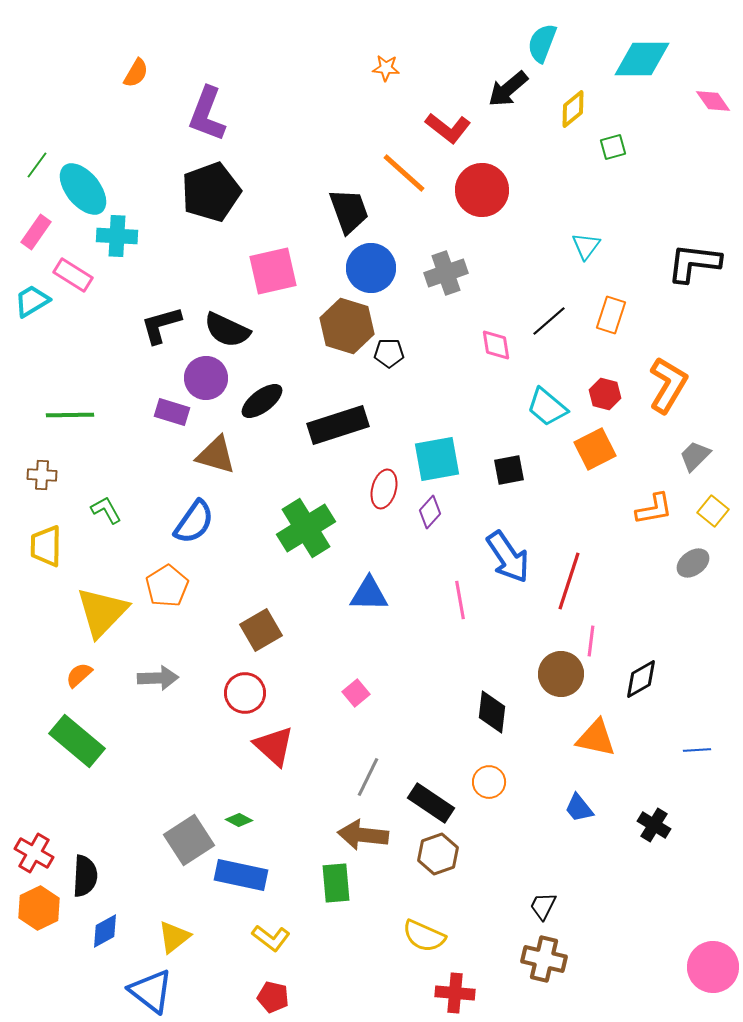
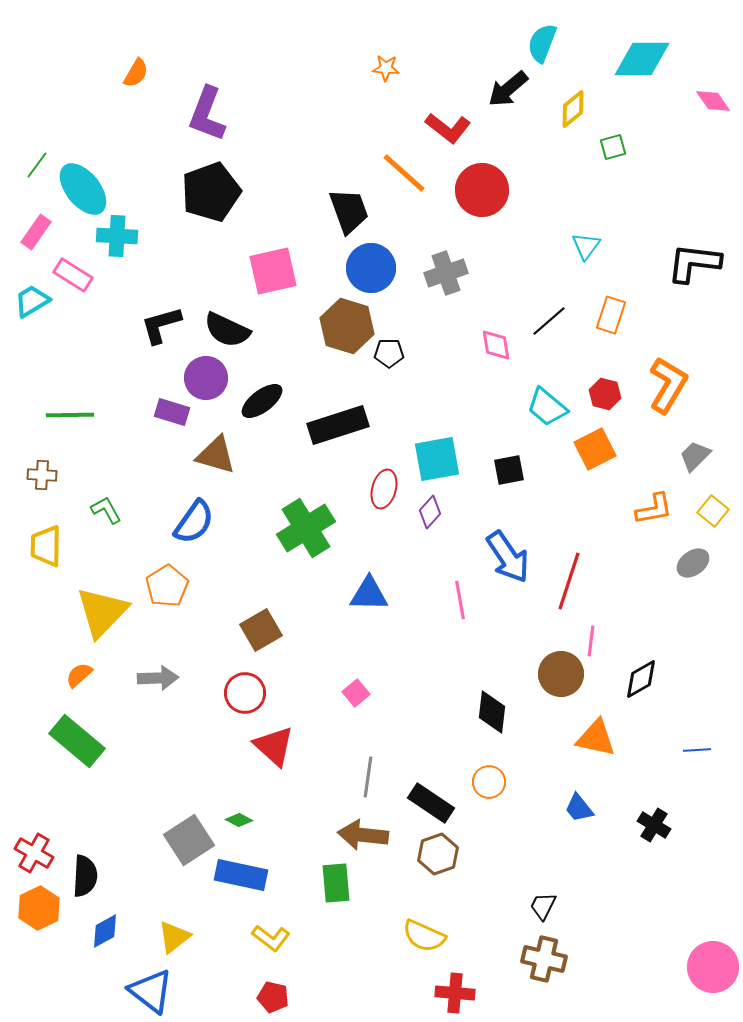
gray line at (368, 777): rotated 18 degrees counterclockwise
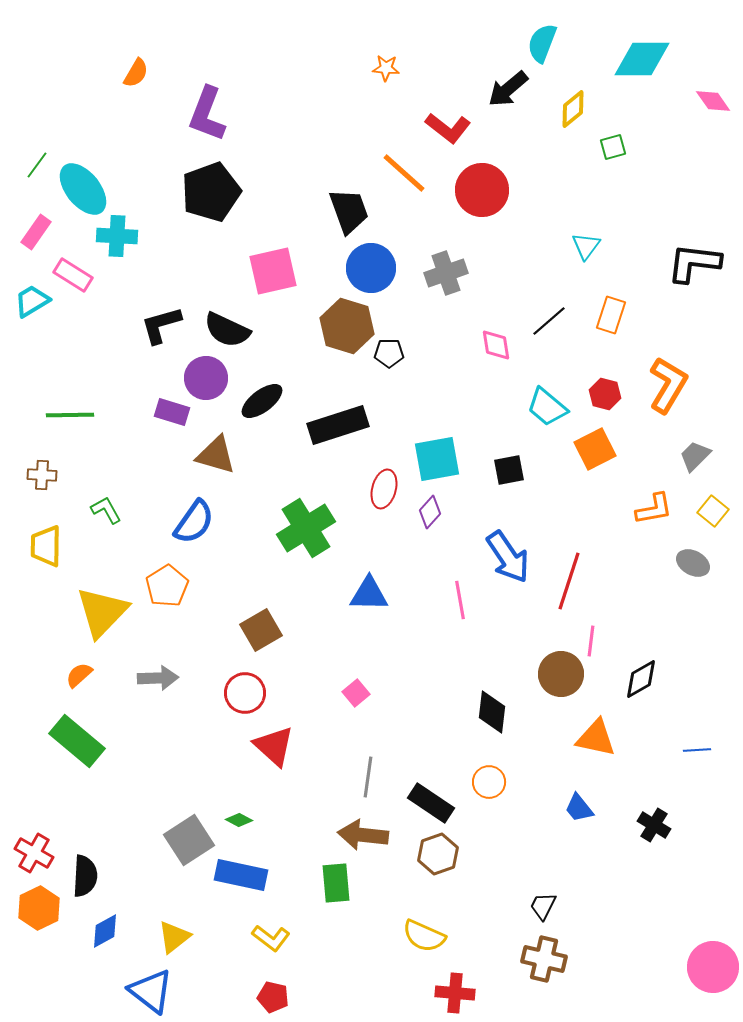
gray ellipse at (693, 563): rotated 64 degrees clockwise
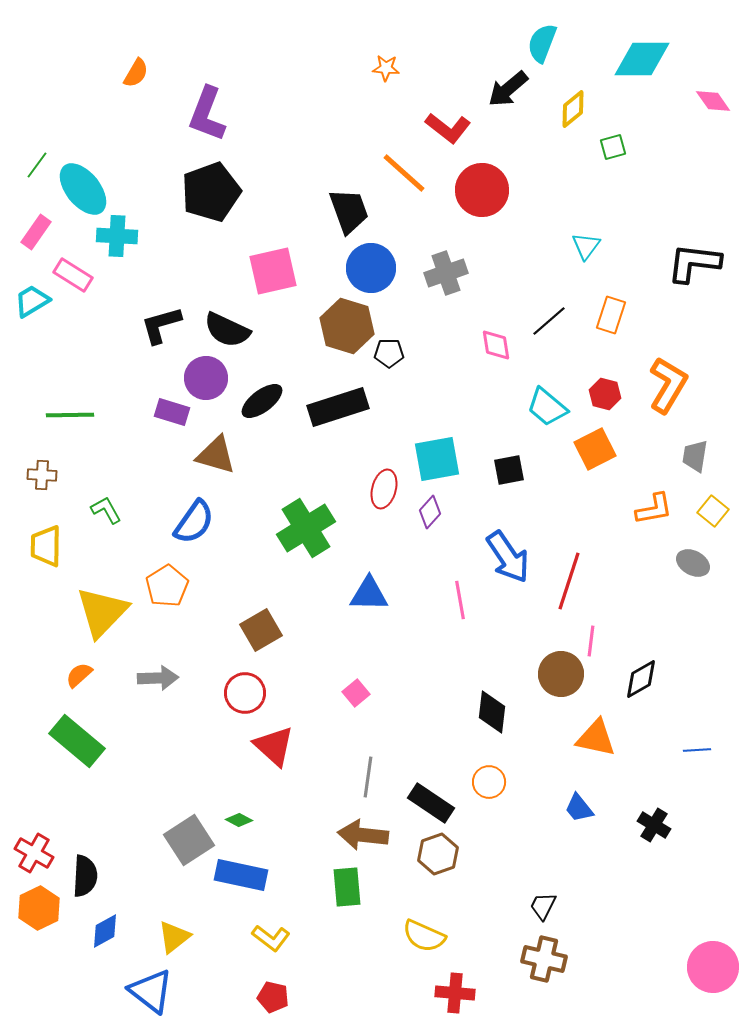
black rectangle at (338, 425): moved 18 px up
gray trapezoid at (695, 456): rotated 36 degrees counterclockwise
green rectangle at (336, 883): moved 11 px right, 4 px down
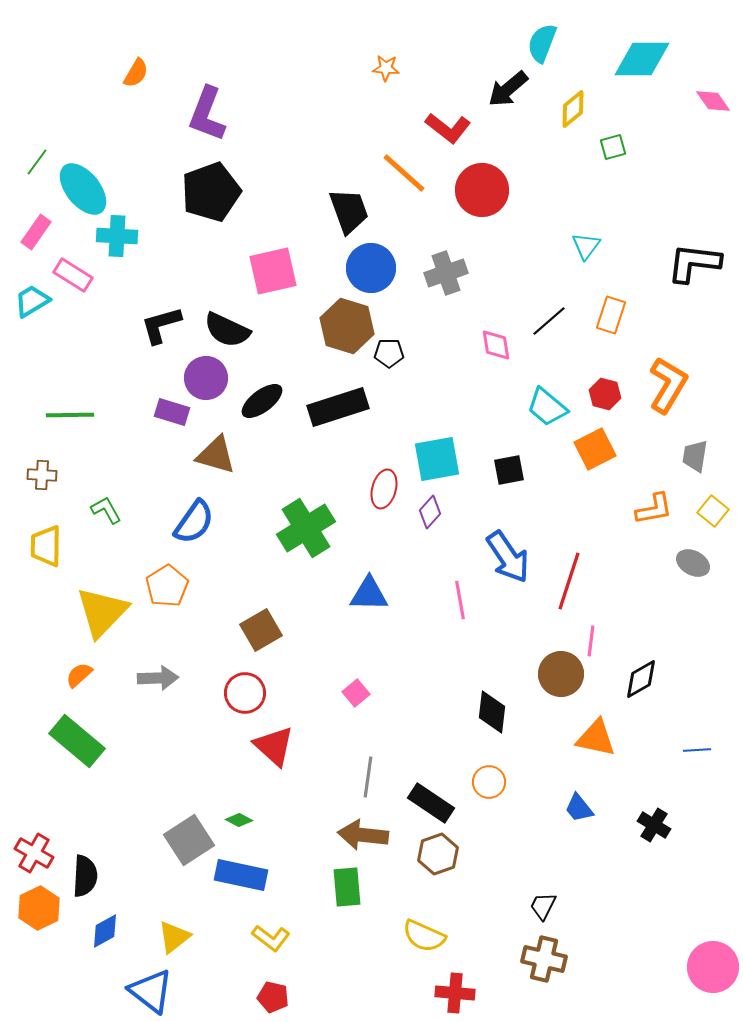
green line at (37, 165): moved 3 px up
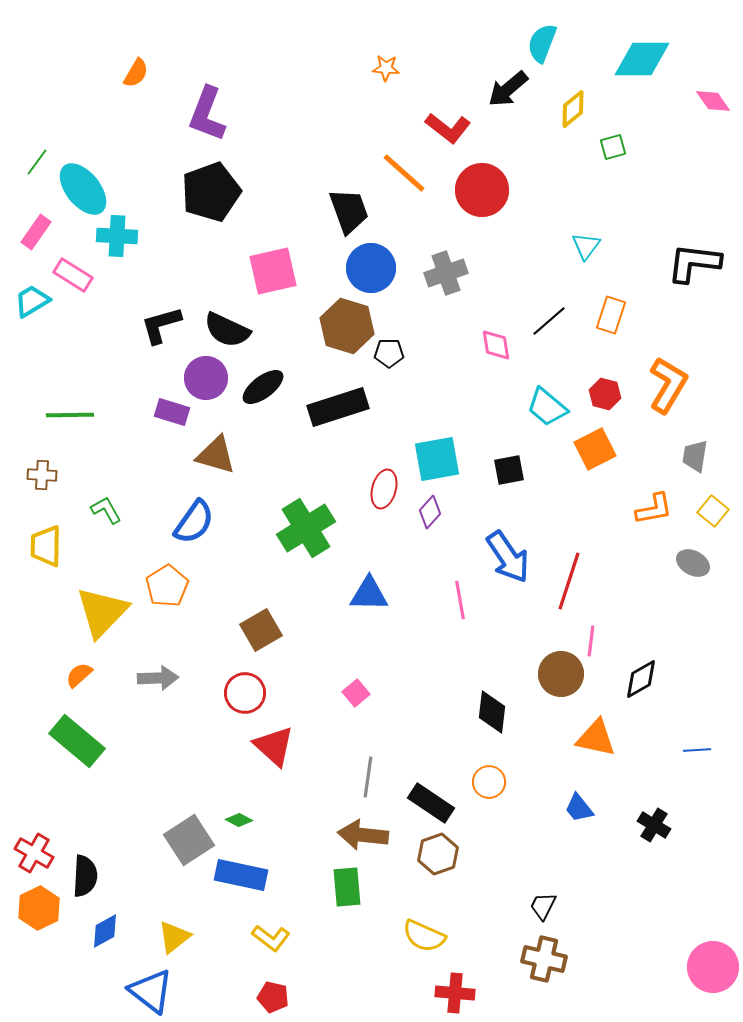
black ellipse at (262, 401): moved 1 px right, 14 px up
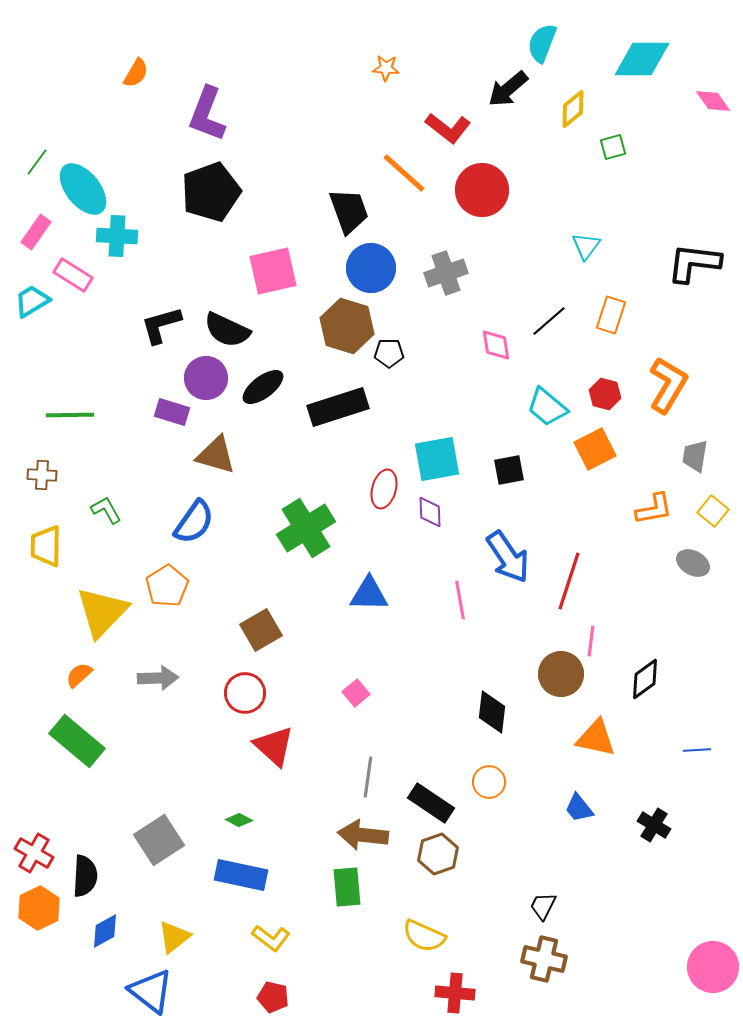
purple diamond at (430, 512): rotated 44 degrees counterclockwise
black diamond at (641, 679): moved 4 px right; rotated 6 degrees counterclockwise
gray square at (189, 840): moved 30 px left
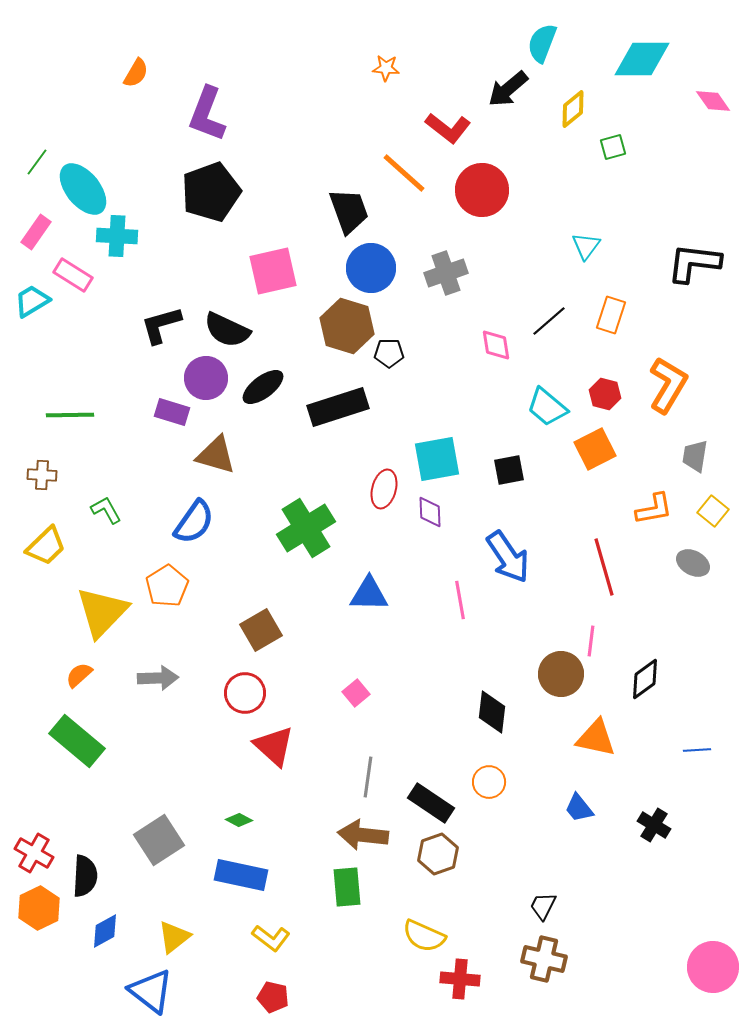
yellow trapezoid at (46, 546): rotated 135 degrees counterclockwise
red line at (569, 581): moved 35 px right, 14 px up; rotated 34 degrees counterclockwise
red cross at (455, 993): moved 5 px right, 14 px up
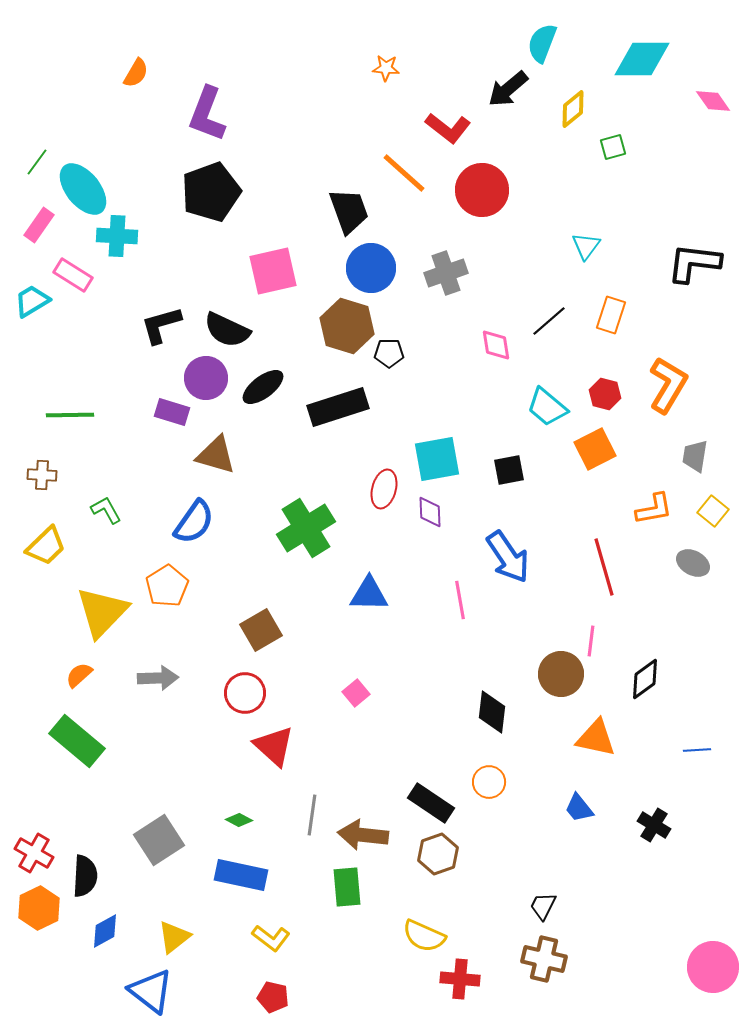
pink rectangle at (36, 232): moved 3 px right, 7 px up
gray line at (368, 777): moved 56 px left, 38 px down
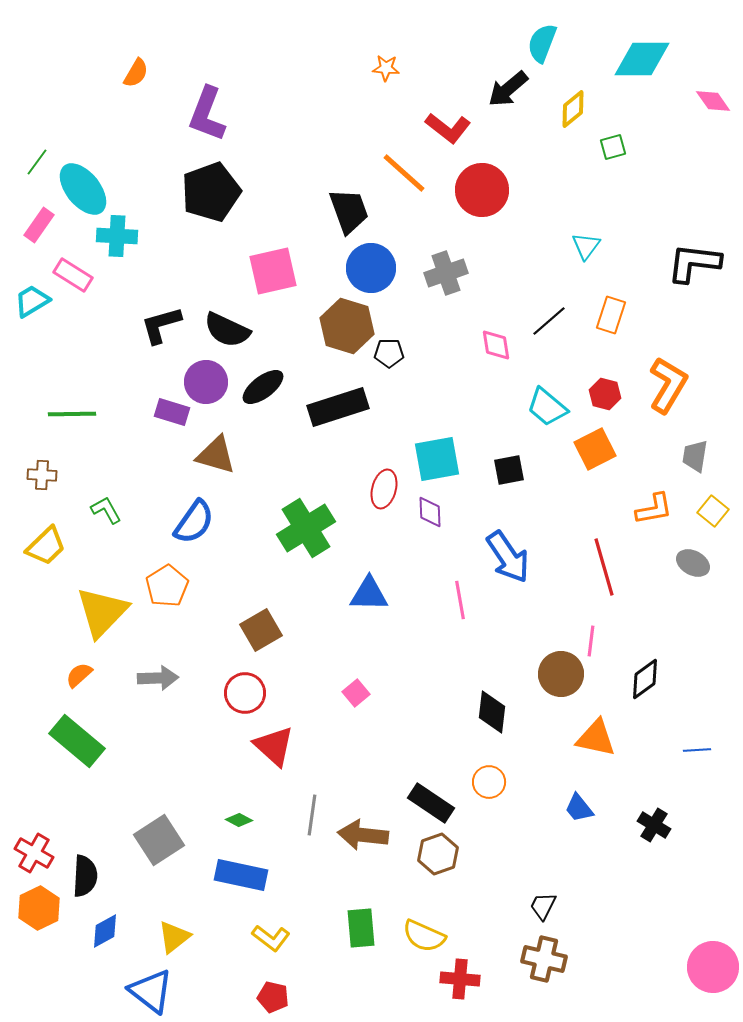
purple circle at (206, 378): moved 4 px down
green line at (70, 415): moved 2 px right, 1 px up
green rectangle at (347, 887): moved 14 px right, 41 px down
